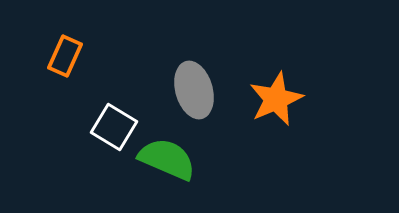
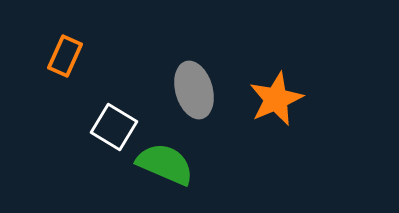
green semicircle: moved 2 px left, 5 px down
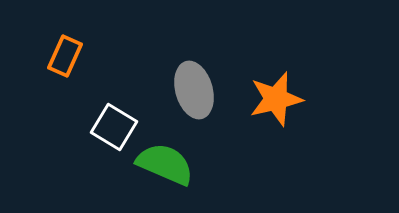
orange star: rotated 10 degrees clockwise
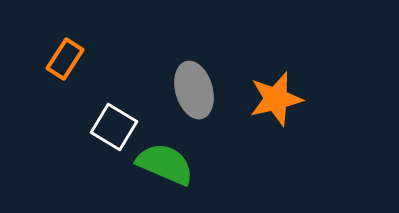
orange rectangle: moved 3 px down; rotated 9 degrees clockwise
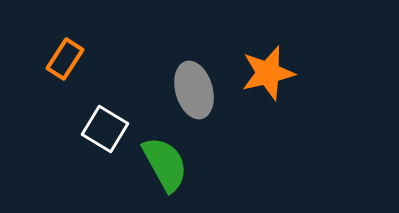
orange star: moved 8 px left, 26 px up
white square: moved 9 px left, 2 px down
green semicircle: rotated 38 degrees clockwise
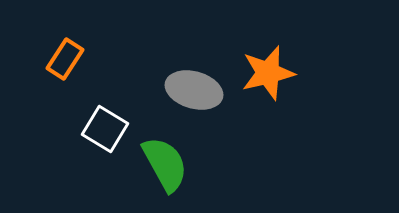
gray ellipse: rotated 58 degrees counterclockwise
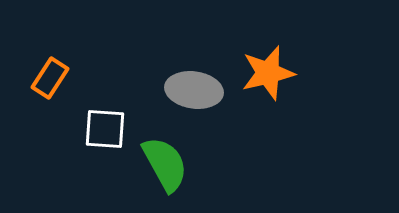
orange rectangle: moved 15 px left, 19 px down
gray ellipse: rotated 8 degrees counterclockwise
white square: rotated 27 degrees counterclockwise
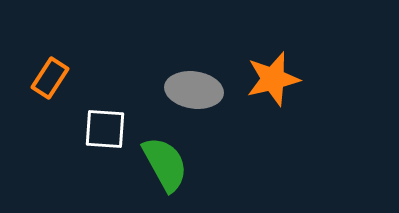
orange star: moved 5 px right, 6 px down
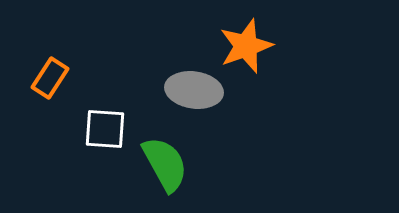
orange star: moved 27 px left, 33 px up; rotated 6 degrees counterclockwise
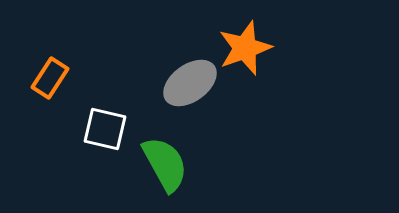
orange star: moved 1 px left, 2 px down
gray ellipse: moved 4 px left, 7 px up; rotated 44 degrees counterclockwise
white square: rotated 9 degrees clockwise
